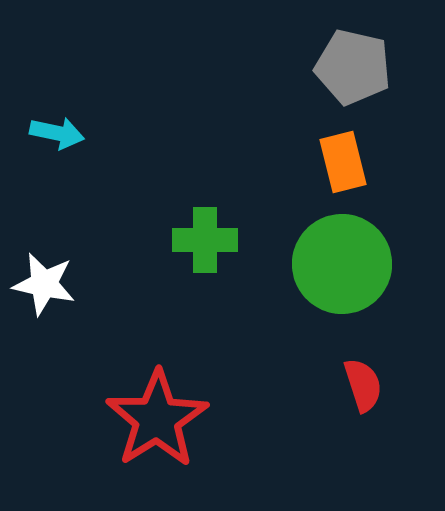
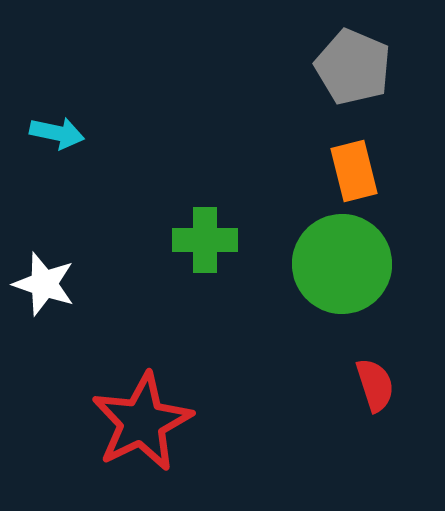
gray pentagon: rotated 10 degrees clockwise
orange rectangle: moved 11 px right, 9 px down
white star: rotated 6 degrees clockwise
red semicircle: moved 12 px right
red star: moved 15 px left, 3 px down; rotated 6 degrees clockwise
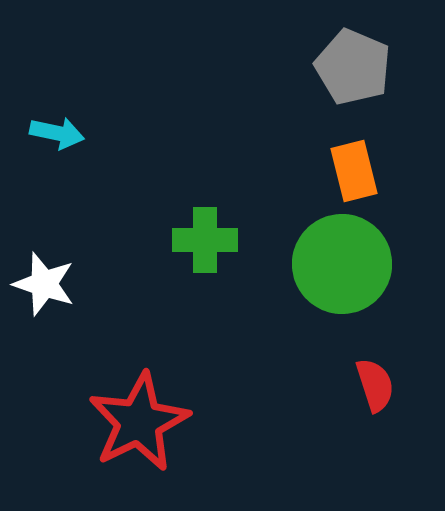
red star: moved 3 px left
